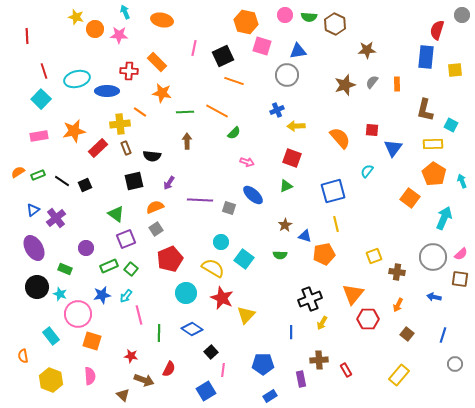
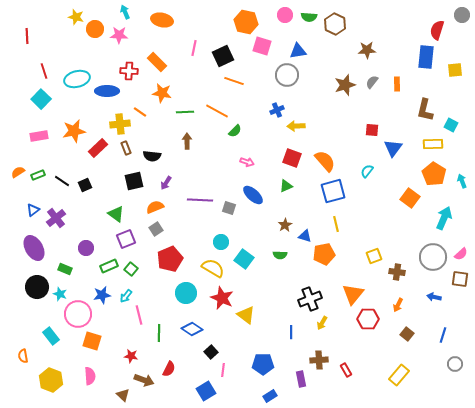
green semicircle at (234, 133): moved 1 px right, 2 px up
orange semicircle at (340, 138): moved 15 px left, 23 px down
purple arrow at (169, 183): moved 3 px left
yellow triangle at (246, 315): rotated 36 degrees counterclockwise
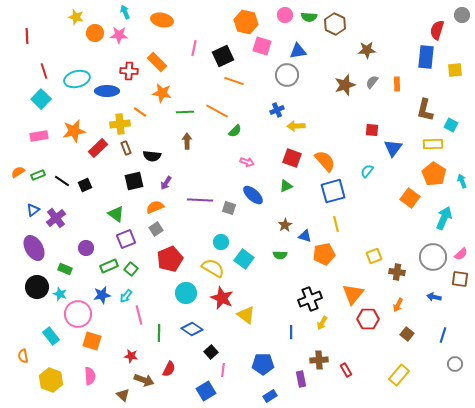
orange circle at (95, 29): moved 4 px down
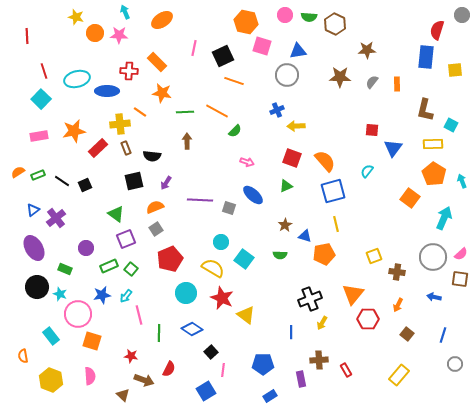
orange ellipse at (162, 20): rotated 45 degrees counterclockwise
brown star at (345, 85): moved 5 px left, 8 px up; rotated 20 degrees clockwise
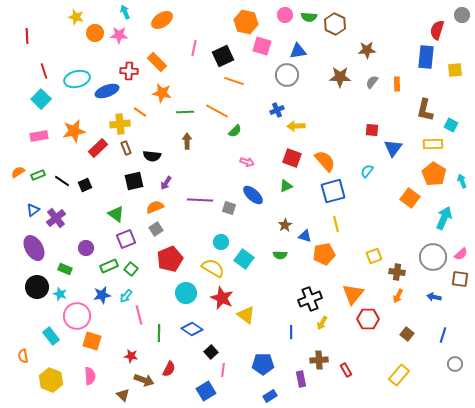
blue ellipse at (107, 91): rotated 20 degrees counterclockwise
orange arrow at (398, 305): moved 9 px up
pink circle at (78, 314): moved 1 px left, 2 px down
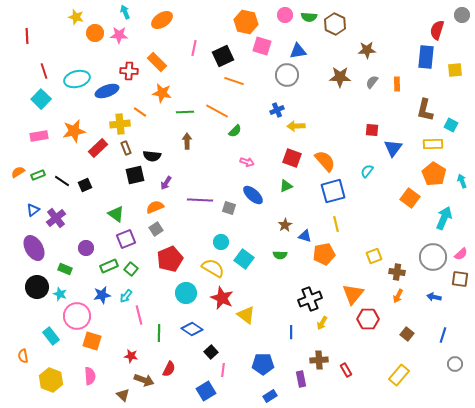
black square at (134, 181): moved 1 px right, 6 px up
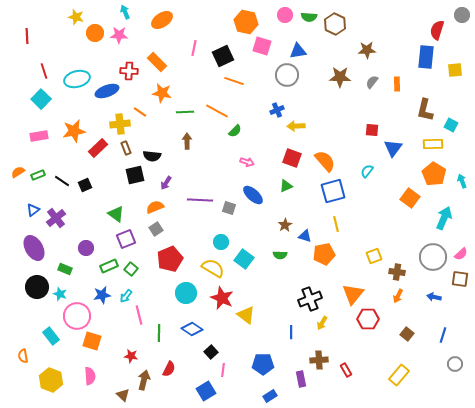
brown arrow at (144, 380): rotated 96 degrees counterclockwise
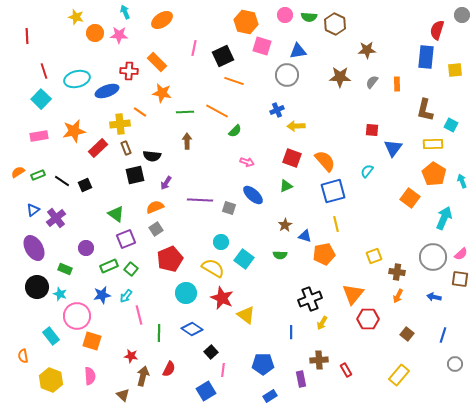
brown arrow at (144, 380): moved 1 px left, 4 px up
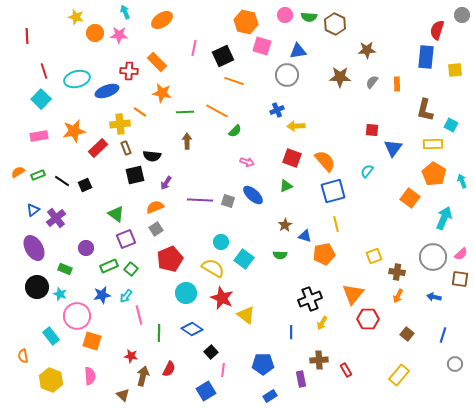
gray square at (229, 208): moved 1 px left, 7 px up
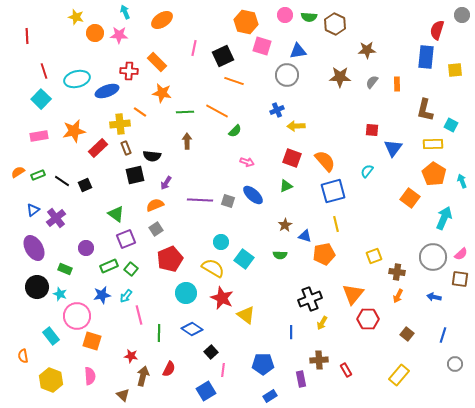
orange semicircle at (155, 207): moved 2 px up
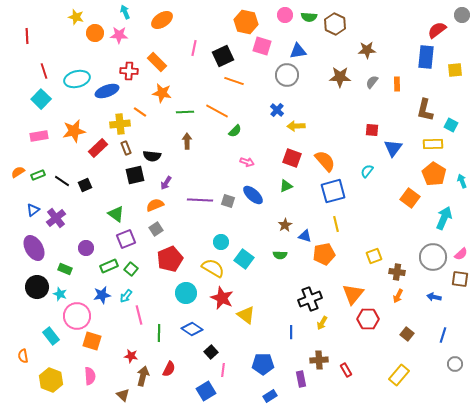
red semicircle at (437, 30): rotated 36 degrees clockwise
blue cross at (277, 110): rotated 24 degrees counterclockwise
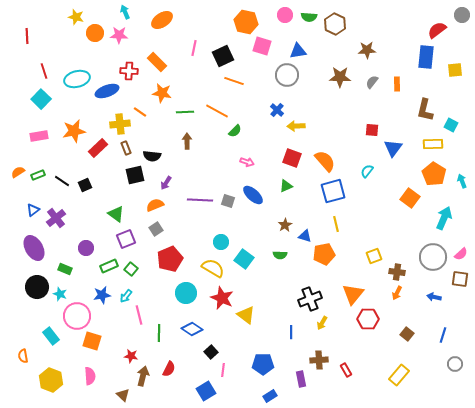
orange arrow at (398, 296): moved 1 px left, 3 px up
